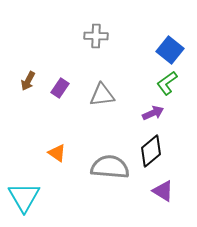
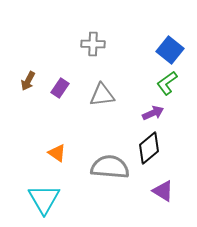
gray cross: moved 3 px left, 8 px down
black diamond: moved 2 px left, 3 px up
cyan triangle: moved 20 px right, 2 px down
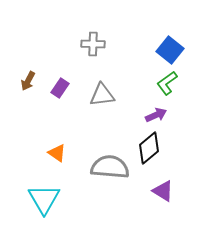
purple arrow: moved 3 px right, 2 px down
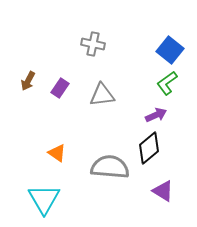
gray cross: rotated 10 degrees clockwise
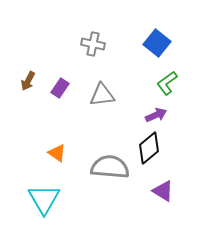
blue square: moved 13 px left, 7 px up
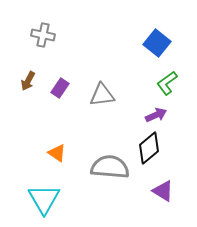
gray cross: moved 50 px left, 9 px up
